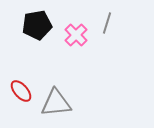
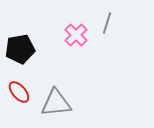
black pentagon: moved 17 px left, 24 px down
red ellipse: moved 2 px left, 1 px down
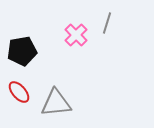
black pentagon: moved 2 px right, 2 px down
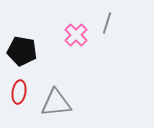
black pentagon: rotated 20 degrees clockwise
red ellipse: rotated 50 degrees clockwise
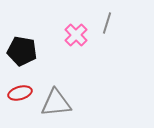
red ellipse: moved 1 px right, 1 px down; rotated 65 degrees clockwise
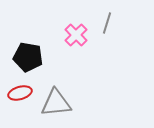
black pentagon: moved 6 px right, 6 px down
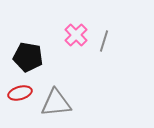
gray line: moved 3 px left, 18 px down
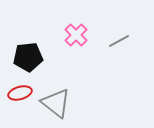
gray line: moved 15 px right; rotated 45 degrees clockwise
black pentagon: rotated 16 degrees counterclockwise
gray triangle: rotated 44 degrees clockwise
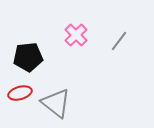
gray line: rotated 25 degrees counterclockwise
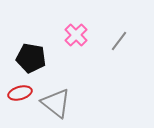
black pentagon: moved 3 px right, 1 px down; rotated 16 degrees clockwise
